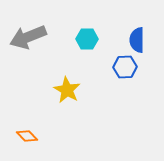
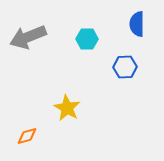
blue semicircle: moved 16 px up
yellow star: moved 18 px down
orange diamond: rotated 60 degrees counterclockwise
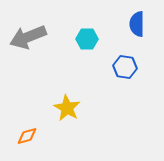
blue hexagon: rotated 10 degrees clockwise
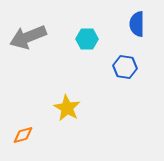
orange diamond: moved 4 px left, 1 px up
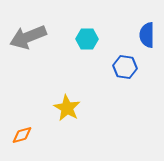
blue semicircle: moved 10 px right, 11 px down
orange diamond: moved 1 px left
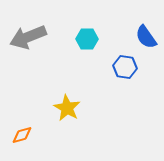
blue semicircle: moved 1 px left, 2 px down; rotated 35 degrees counterclockwise
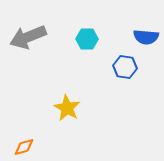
blue semicircle: rotated 50 degrees counterclockwise
orange diamond: moved 2 px right, 12 px down
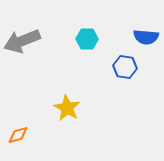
gray arrow: moved 6 px left, 4 px down
orange diamond: moved 6 px left, 12 px up
